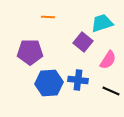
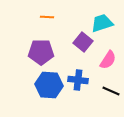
orange line: moved 1 px left
purple pentagon: moved 11 px right
blue hexagon: moved 2 px down; rotated 8 degrees clockwise
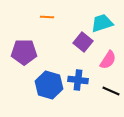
purple pentagon: moved 17 px left
blue hexagon: rotated 12 degrees clockwise
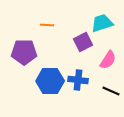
orange line: moved 8 px down
purple square: rotated 24 degrees clockwise
blue hexagon: moved 1 px right, 4 px up; rotated 16 degrees counterclockwise
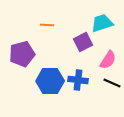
purple pentagon: moved 2 px left, 2 px down; rotated 15 degrees counterclockwise
black line: moved 1 px right, 8 px up
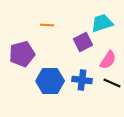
blue cross: moved 4 px right
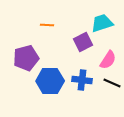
purple pentagon: moved 4 px right, 4 px down
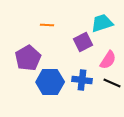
purple pentagon: moved 2 px right; rotated 15 degrees counterclockwise
blue hexagon: moved 1 px down
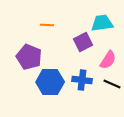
cyan trapezoid: rotated 10 degrees clockwise
purple pentagon: moved 1 px right, 1 px up; rotated 20 degrees counterclockwise
black line: moved 1 px down
